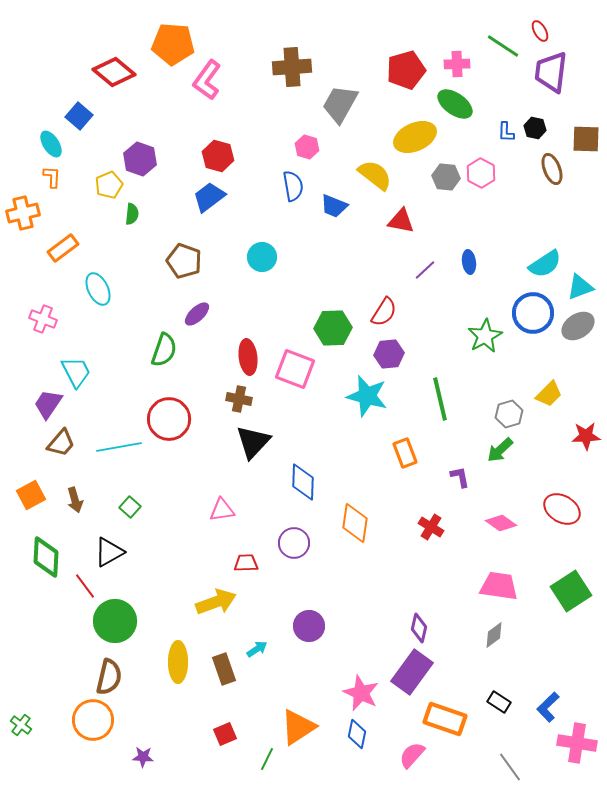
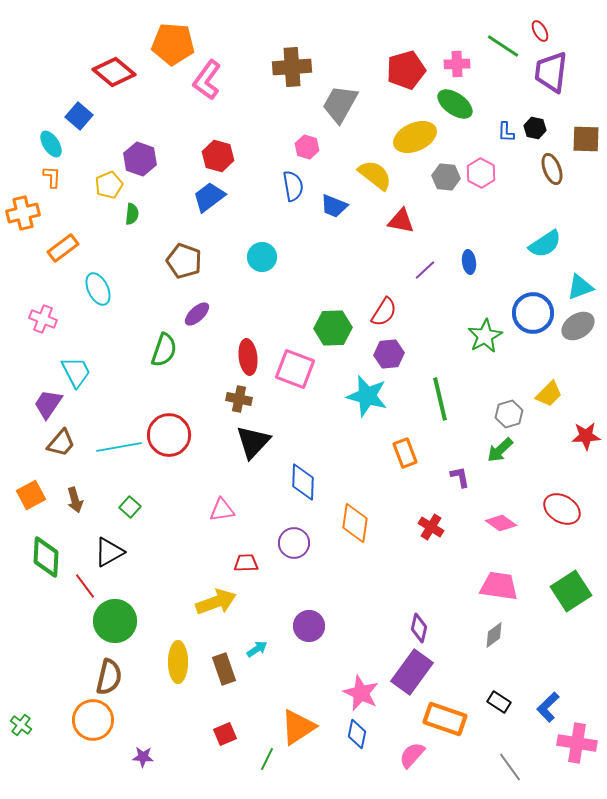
cyan semicircle at (545, 264): moved 20 px up
red circle at (169, 419): moved 16 px down
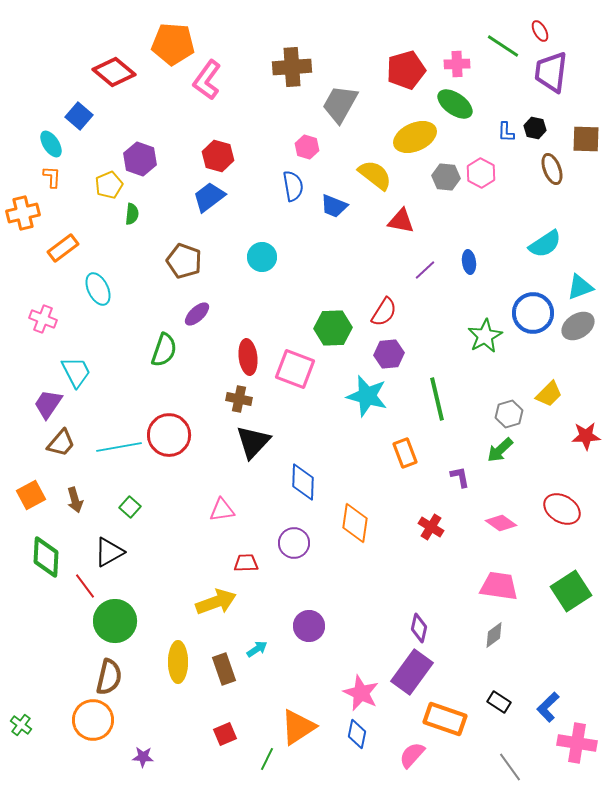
green line at (440, 399): moved 3 px left
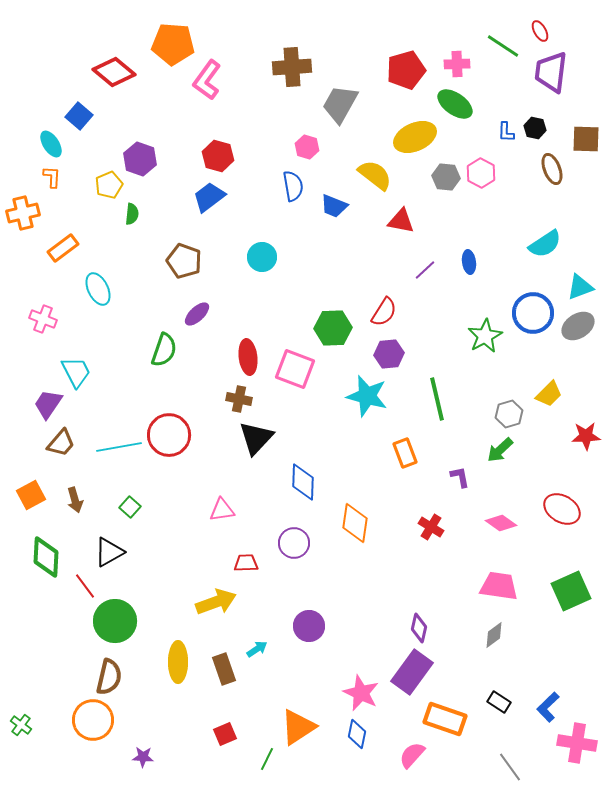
black triangle at (253, 442): moved 3 px right, 4 px up
green square at (571, 591): rotated 9 degrees clockwise
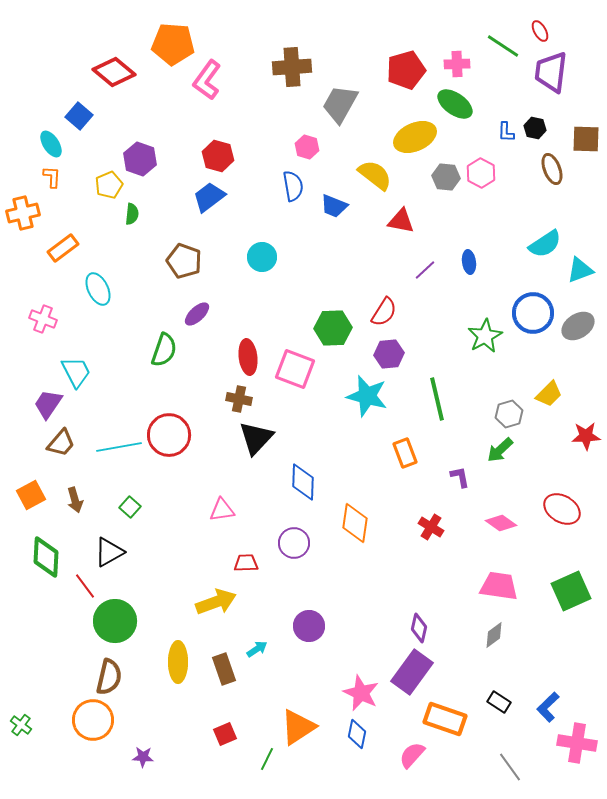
cyan triangle at (580, 287): moved 17 px up
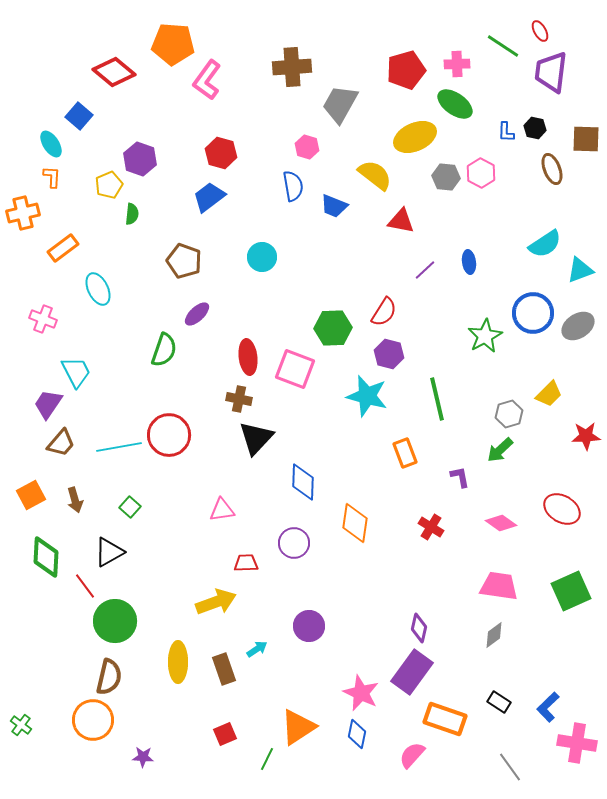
red hexagon at (218, 156): moved 3 px right, 3 px up
purple hexagon at (389, 354): rotated 20 degrees clockwise
